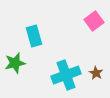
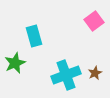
green star: rotated 10 degrees counterclockwise
brown star: moved 1 px left; rotated 16 degrees clockwise
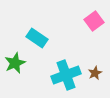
cyan rectangle: moved 3 px right, 2 px down; rotated 40 degrees counterclockwise
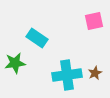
pink square: rotated 24 degrees clockwise
green star: rotated 15 degrees clockwise
cyan cross: moved 1 px right; rotated 12 degrees clockwise
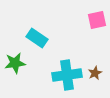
pink square: moved 3 px right, 1 px up
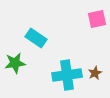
pink square: moved 1 px up
cyan rectangle: moved 1 px left
